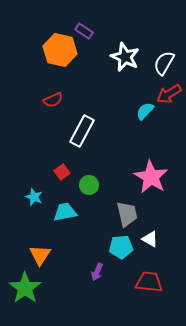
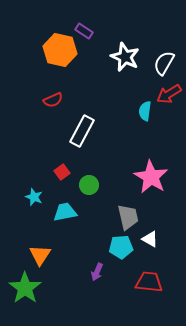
cyan semicircle: rotated 36 degrees counterclockwise
gray trapezoid: moved 1 px right, 3 px down
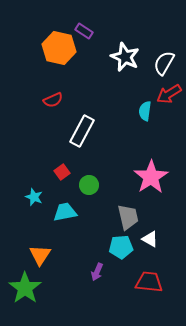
orange hexagon: moved 1 px left, 2 px up
pink star: rotated 8 degrees clockwise
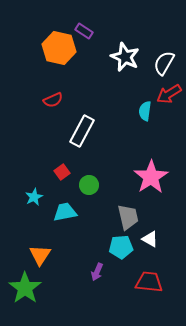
cyan star: rotated 24 degrees clockwise
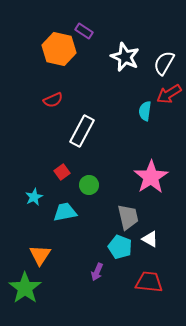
orange hexagon: moved 1 px down
cyan pentagon: moved 1 px left; rotated 25 degrees clockwise
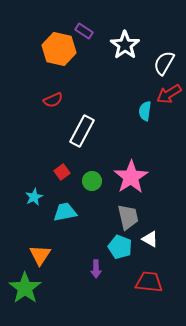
white star: moved 12 px up; rotated 12 degrees clockwise
pink star: moved 20 px left
green circle: moved 3 px right, 4 px up
purple arrow: moved 1 px left, 3 px up; rotated 24 degrees counterclockwise
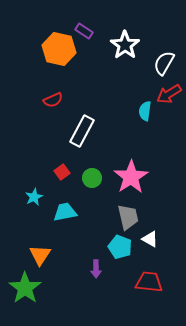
green circle: moved 3 px up
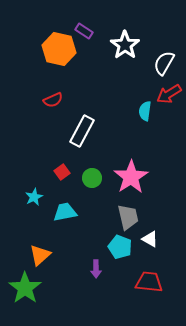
orange triangle: rotated 15 degrees clockwise
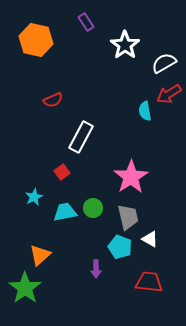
purple rectangle: moved 2 px right, 9 px up; rotated 24 degrees clockwise
orange hexagon: moved 23 px left, 9 px up
white semicircle: rotated 30 degrees clockwise
cyan semicircle: rotated 18 degrees counterclockwise
white rectangle: moved 1 px left, 6 px down
green circle: moved 1 px right, 30 px down
